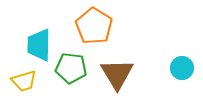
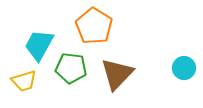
cyan trapezoid: rotated 28 degrees clockwise
cyan circle: moved 2 px right
brown triangle: rotated 15 degrees clockwise
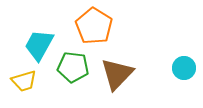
green pentagon: moved 2 px right, 1 px up
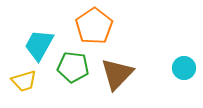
orange pentagon: rotated 6 degrees clockwise
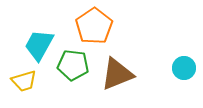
green pentagon: moved 2 px up
brown triangle: rotated 24 degrees clockwise
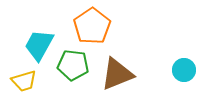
orange pentagon: moved 2 px left
cyan circle: moved 2 px down
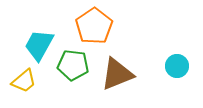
orange pentagon: moved 2 px right
cyan circle: moved 7 px left, 4 px up
yellow trapezoid: rotated 24 degrees counterclockwise
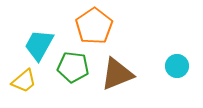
green pentagon: moved 2 px down
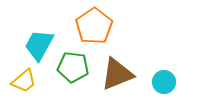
cyan circle: moved 13 px left, 16 px down
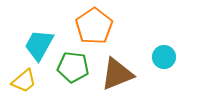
cyan circle: moved 25 px up
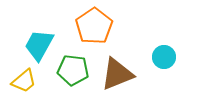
green pentagon: moved 3 px down
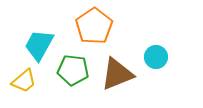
cyan circle: moved 8 px left
